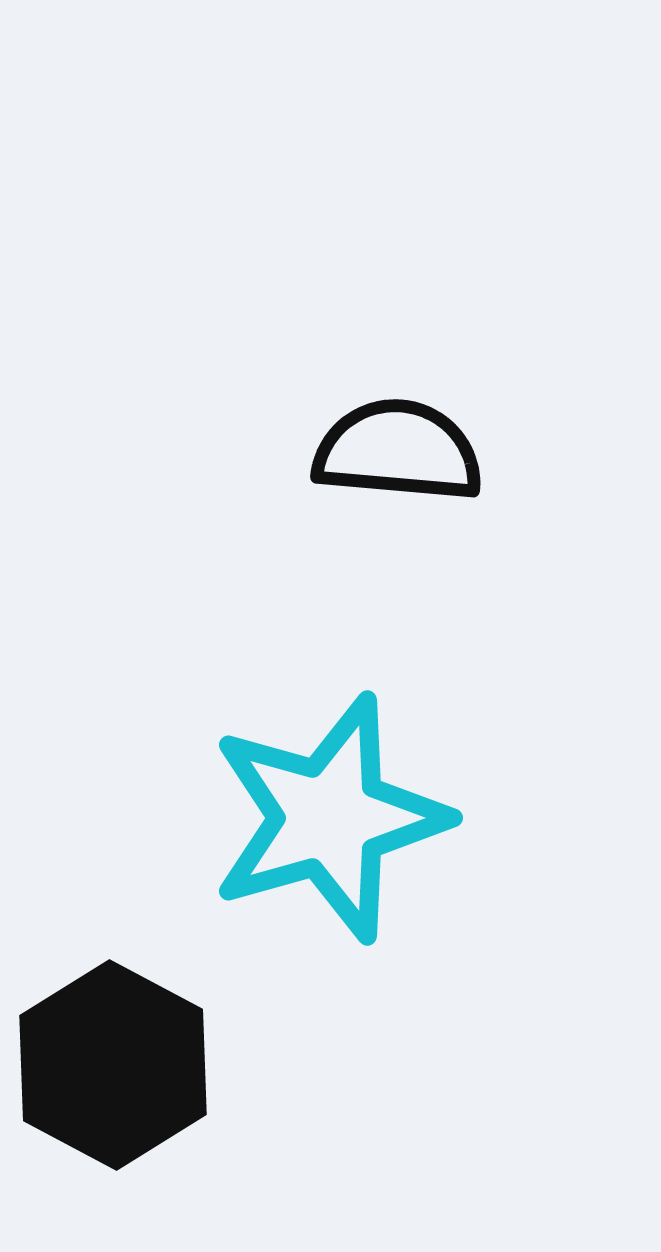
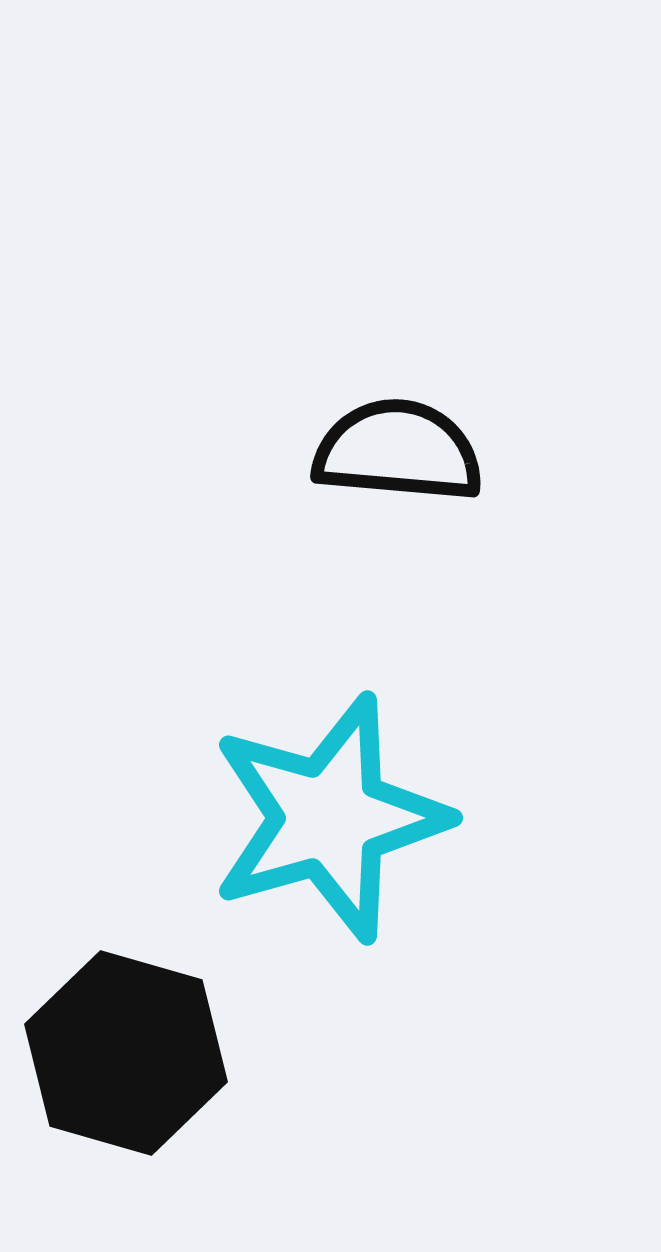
black hexagon: moved 13 px right, 12 px up; rotated 12 degrees counterclockwise
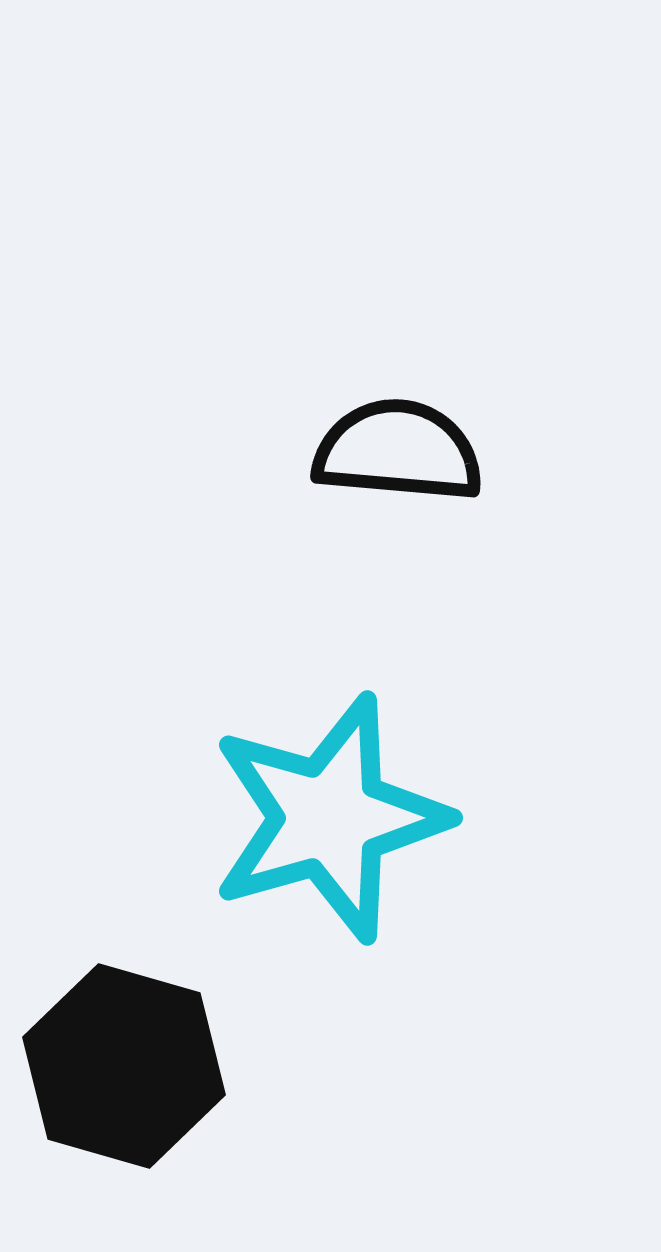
black hexagon: moved 2 px left, 13 px down
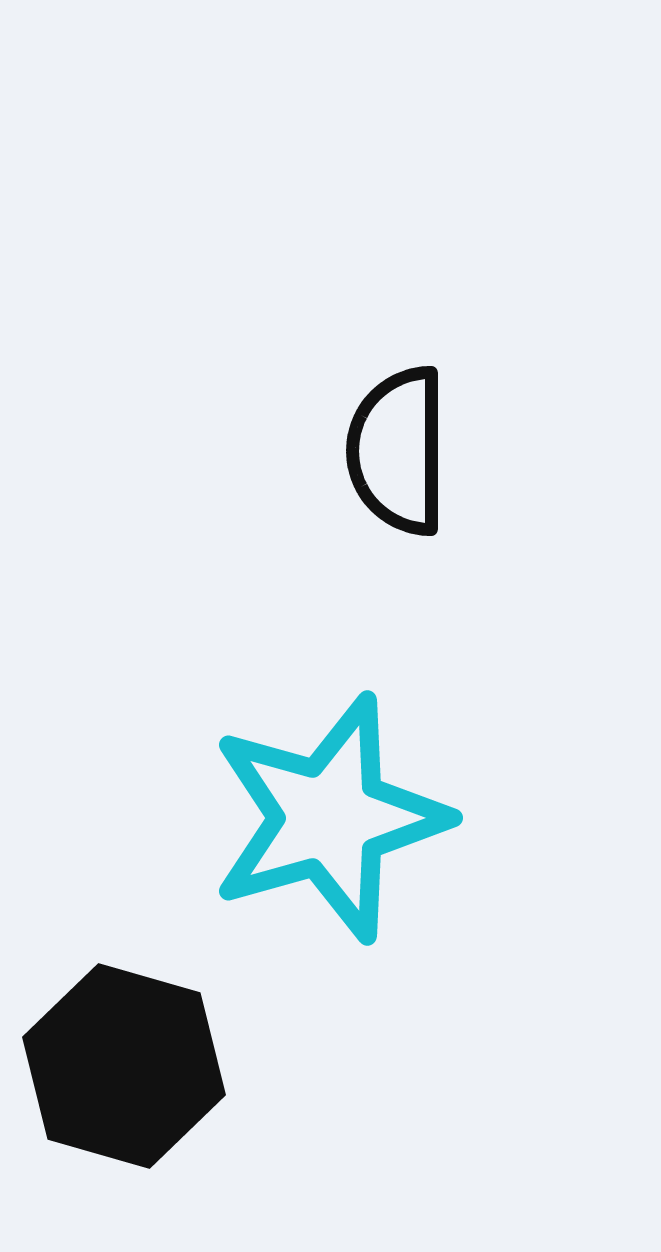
black semicircle: rotated 95 degrees counterclockwise
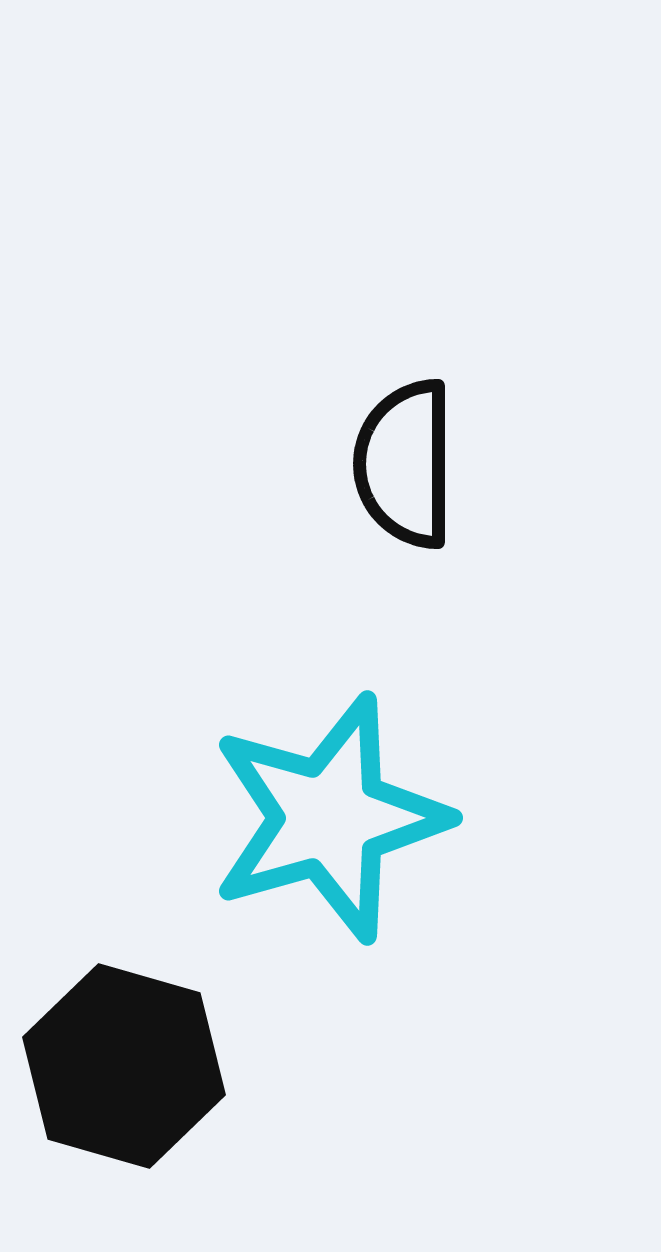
black semicircle: moved 7 px right, 13 px down
